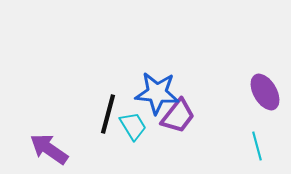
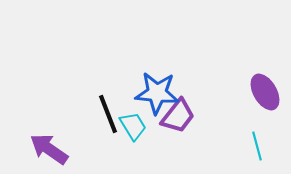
black line: rotated 36 degrees counterclockwise
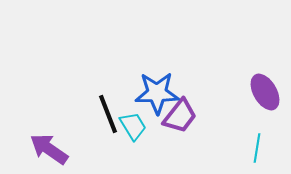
blue star: rotated 6 degrees counterclockwise
purple trapezoid: moved 2 px right
cyan line: moved 2 px down; rotated 24 degrees clockwise
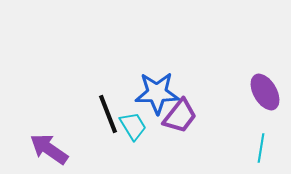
cyan line: moved 4 px right
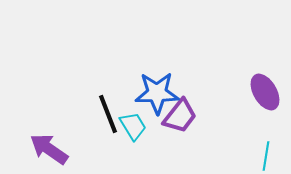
cyan line: moved 5 px right, 8 px down
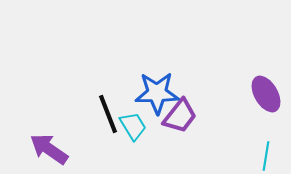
purple ellipse: moved 1 px right, 2 px down
